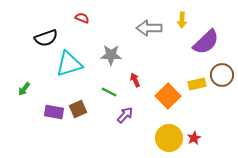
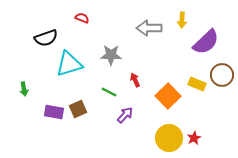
yellow rectangle: rotated 36 degrees clockwise
green arrow: rotated 48 degrees counterclockwise
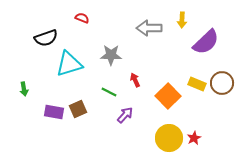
brown circle: moved 8 px down
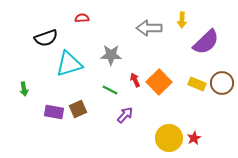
red semicircle: rotated 24 degrees counterclockwise
green line: moved 1 px right, 2 px up
orange square: moved 9 px left, 14 px up
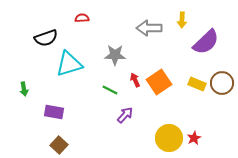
gray star: moved 4 px right
orange square: rotated 10 degrees clockwise
brown square: moved 19 px left, 36 px down; rotated 24 degrees counterclockwise
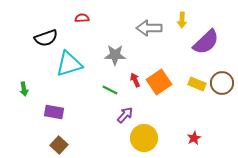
yellow circle: moved 25 px left
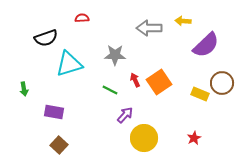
yellow arrow: moved 1 px right, 1 px down; rotated 91 degrees clockwise
purple semicircle: moved 3 px down
yellow rectangle: moved 3 px right, 10 px down
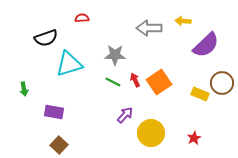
green line: moved 3 px right, 8 px up
yellow circle: moved 7 px right, 5 px up
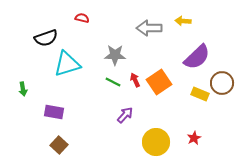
red semicircle: rotated 16 degrees clockwise
purple semicircle: moved 9 px left, 12 px down
cyan triangle: moved 2 px left
green arrow: moved 1 px left
yellow circle: moved 5 px right, 9 px down
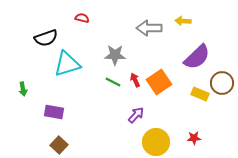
purple arrow: moved 11 px right
red star: rotated 24 degrees clockwise
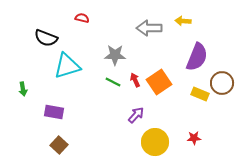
black semicircle: rotated 40 degrees clockwise
purple semicircle: rotated 24 degrees counterclockwise
cyan triangle: moved 2 px down
yellow circle: moved 1 px left
